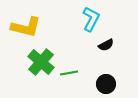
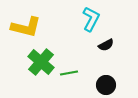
black circle: moved 1 px down
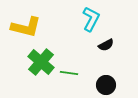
green line: rotated 18 degrees clockwise
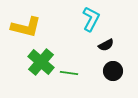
black circle: moved 7 px right, 14 px up
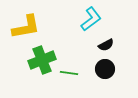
cyan L-shape: rotated 25 degrees clockwise
yellow L-shape: rotated 24 degrees counterclockwise
green cross: moved 1 px right, 2 px up; rotated 28 degrees clockwise
black circle: moved 8 px left, 2 px up
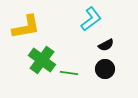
green cross: rotated 32 degrees counterclockwise
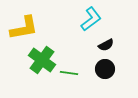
yellow L-shape: moved 2 px left, 1 px down
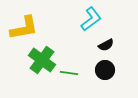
black circle: moved 1 px down
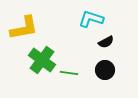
cyan L-shape: rotated 125 degrees counterclockwise
black semicircle: moved 3 px up
